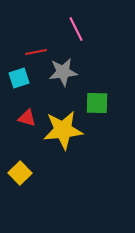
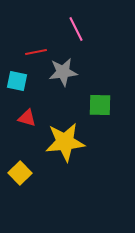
cyan square: moved 2 px left, 3 px down; rotated 30 degrees clockwise
green square: moved 3 px right, 2 px down
yellow star: moved 2 px right, 12 px down
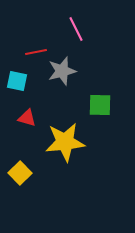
gray star: moved 1 px left, 1 px up; rotated 8 degrees counterclockwise
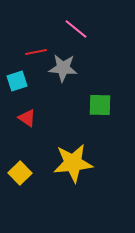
pink line: rotated 25 degrees counterclockwise
gray star: moved 1 px right, 3 px up; rotated 20 degrees clockwise
cyan square: rotated 30 degrees counterclockwise
red triangle: rotated 18 degrees clockwise
yellow star: moved 8 px right, 21 px down
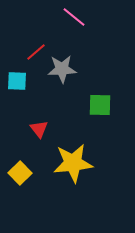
pink line: moved 2 px left, 12 px up
red line: rotated 30 degrees counterclockwise
gray star: moved 1 px left, 1 px down; rotated 8 degrees counterclockwise
cyan square: rotated 20 degrees clockwise
red triangle: moved 12 px right, 11 px down; rotated 18 degrees clockwise
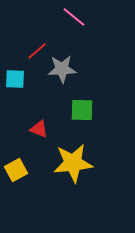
red line: moved 1 px right, 1 px up
cyan square: moved 2 px left, 2 px up
green square: moved 18 px left, 5 px down
red triangle: rotated 30 degrees counterclockwise
yellow square: moved 4 px left, 3 px up; rotated 15 degrees clockwise
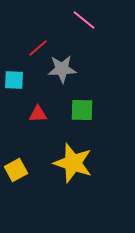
pink line: moved 10 px right, 3 px down
red line: moved 1 px right, 3 px up
cyan square: moved 1 px left, 1 px down
red triangle: moved 1 px left, 15 px up; rotated 24 degrees counterclockwise
yellow star: rotated 24 degrees clockwise
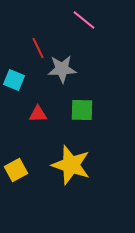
red line: rotated 75 degrees counterclockwise
cyan square: rotated 20 degrees clockwise
yellow star: moved 2 px left, 2 px down
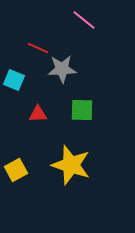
red line: rotated 40 degrees counterclockwise
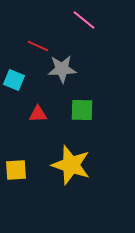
red line: moved 2 px up
yellow square: rotated 25 degrees clockwise
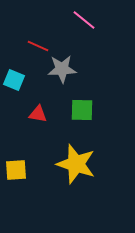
red triangle: rotated 12 degrees clockwise
yellow star: moved 5 px right, 1 px up
